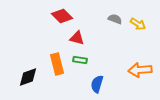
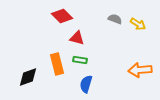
blue semicircle: moved 11 px left
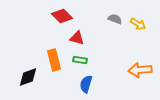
orange rectangle: moved 3 px left, 4 px up
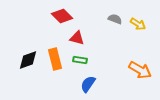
orange rectangle: moved 1 px right, 1 px up
orange arrow: rotated 145 degrees counterclockwise
black diamond: moved 17 px up
blue semicircle: moved 2 px right; rotated 18 degrees clockwise
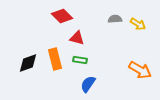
gray semicircle: rotated 24 degrees counterclockwise
black diamond: moved 3 px down
